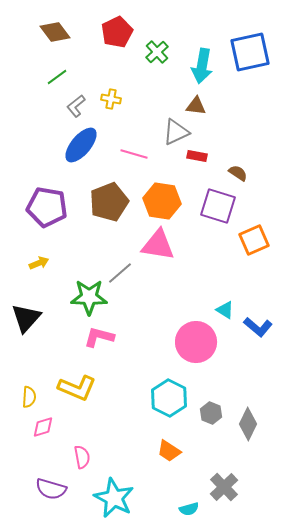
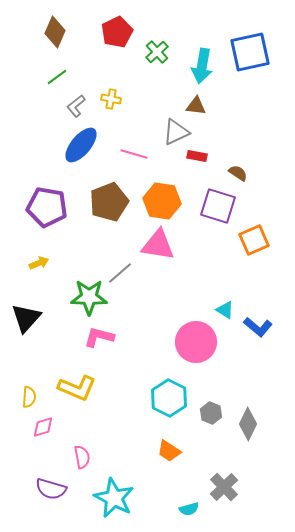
brown diamond: rotated 60 degrees clockwise
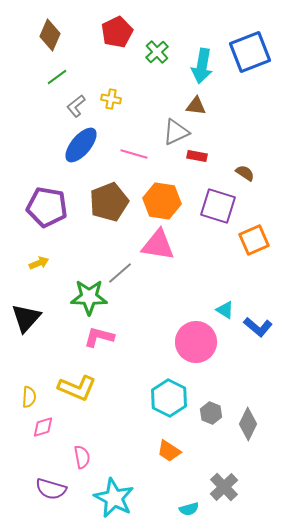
brown diamond: moved 5 px left, 3 px down
blue square: rotated 9 degrees counterclockwise
brown semicircle: moved 7 px right
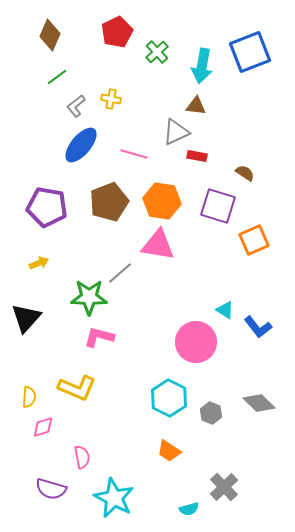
blue L-shape: rotated 12 degrees clockwise
gray diamond: moved 11 px right, 21 px up; rotated 72 degrees counterclockwise
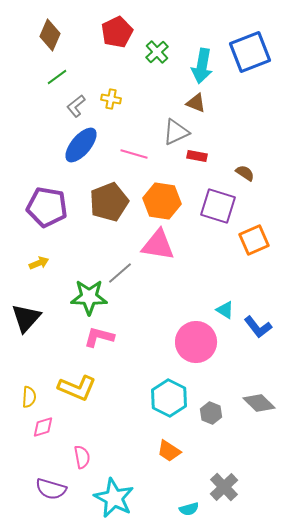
brown triangle: moved 3 px up; rotated 15 degrees clockwise
